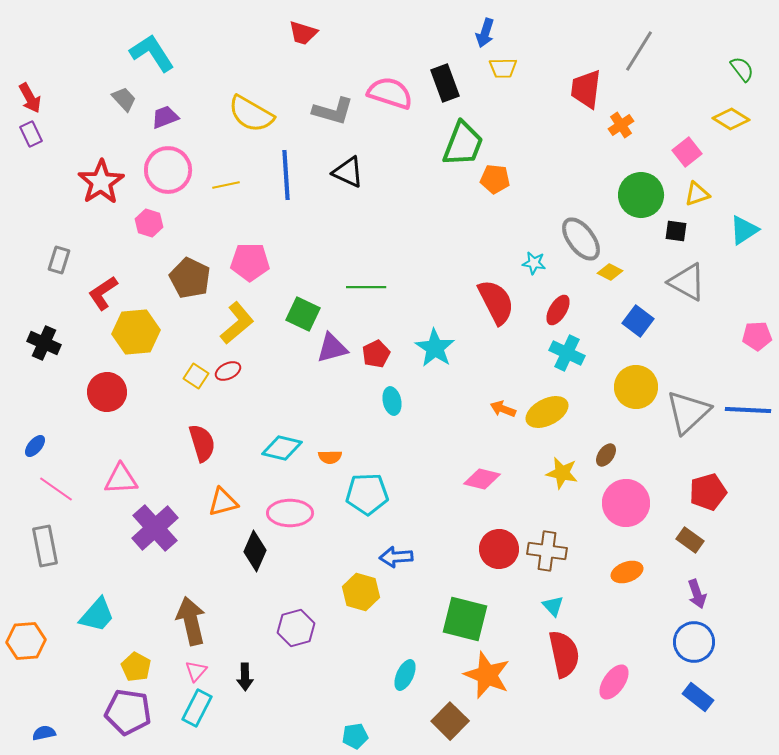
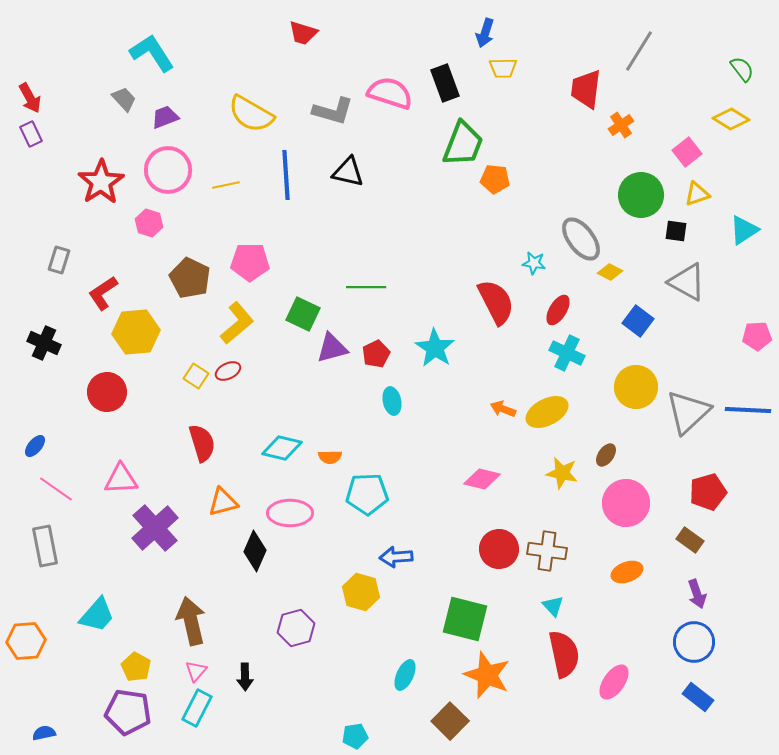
black triangle at (348, 172): rotated 12 degrees counterclockwise
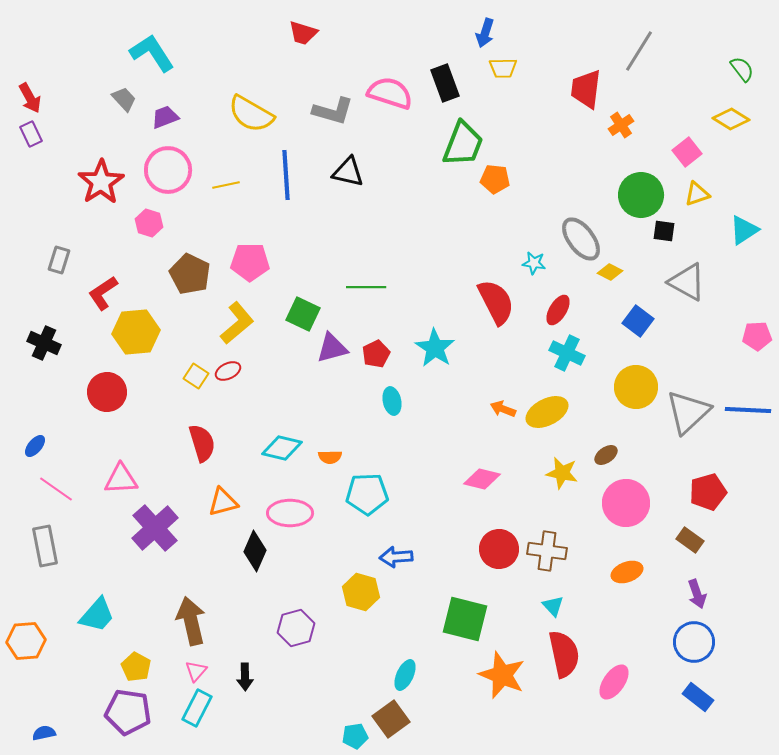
black square at (676, 231): moved 12 px left
brown pentagon at (190, 278): moved 4 px up
brown ellipse at (606, 455): rotated 20 degrees clockwise
orange star at (487, 675): moved 15 px right
brown square at (450, 721): moved 59 px left, 2 px up; rotated 9 degrees clockwise
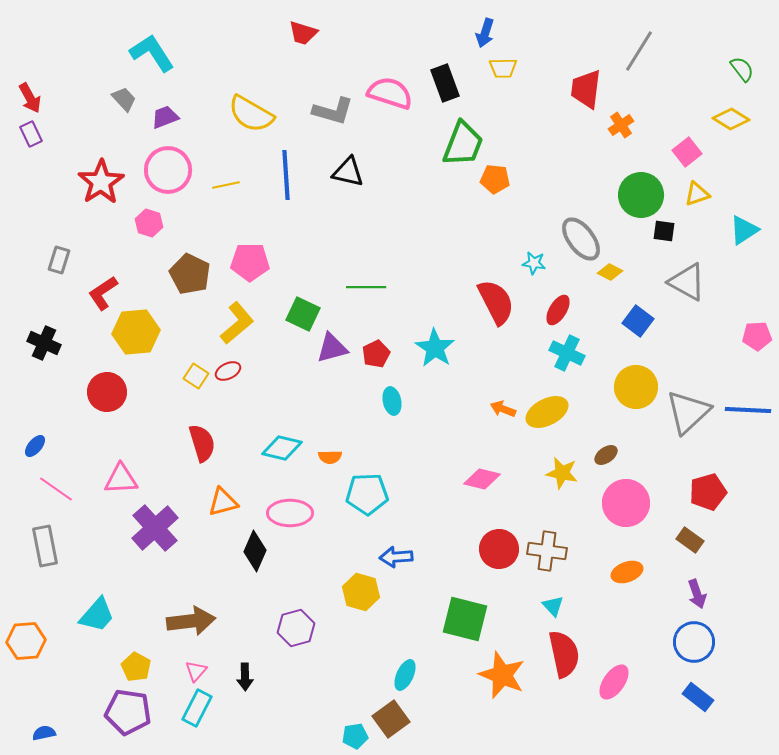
brown arrow at (191, 621): rotated 96 degrees clockwise
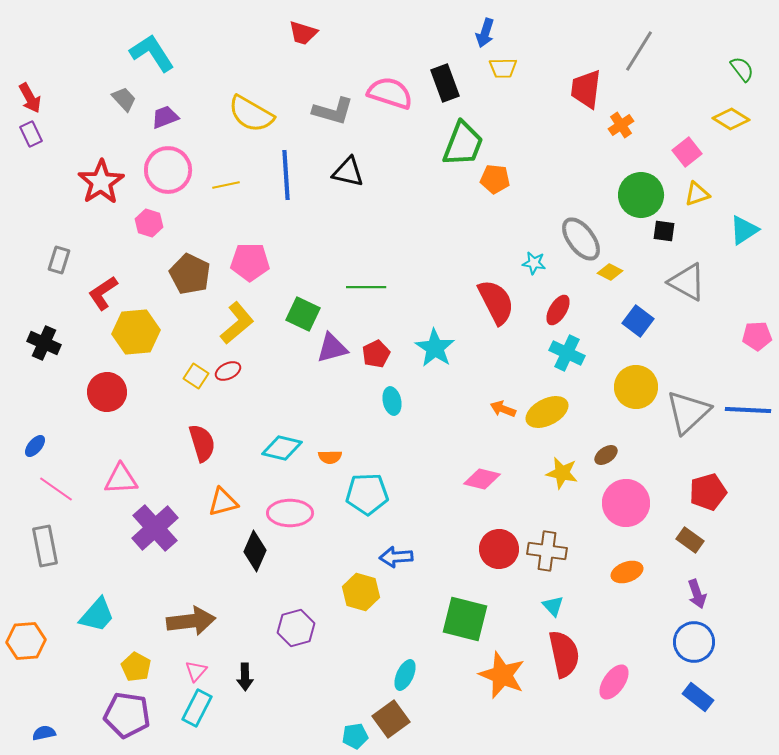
purple pentagon at (128, 712): moved 1 px left, 3 px down
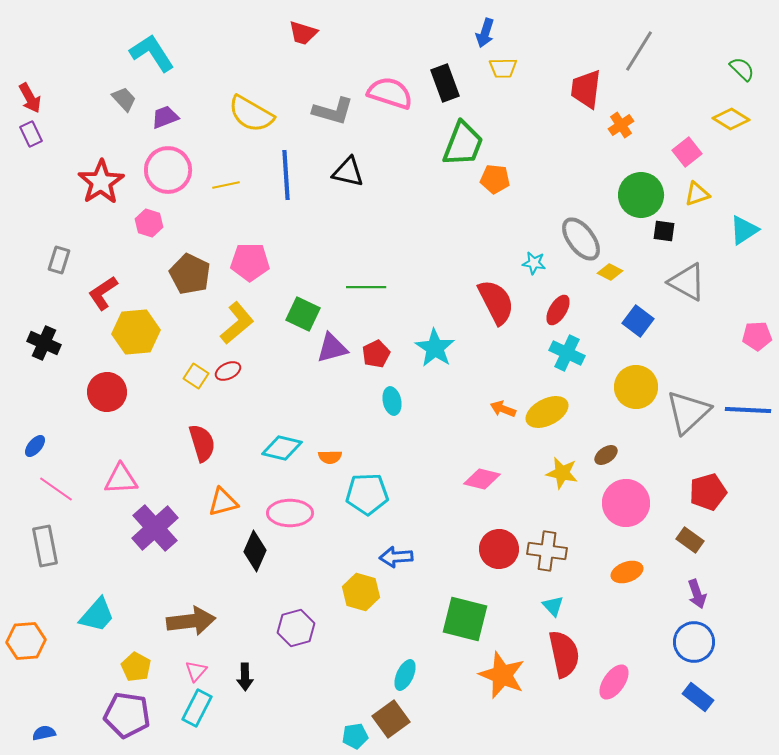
green semicircle at (742, 69): rotated 8 degrees counterclockwise
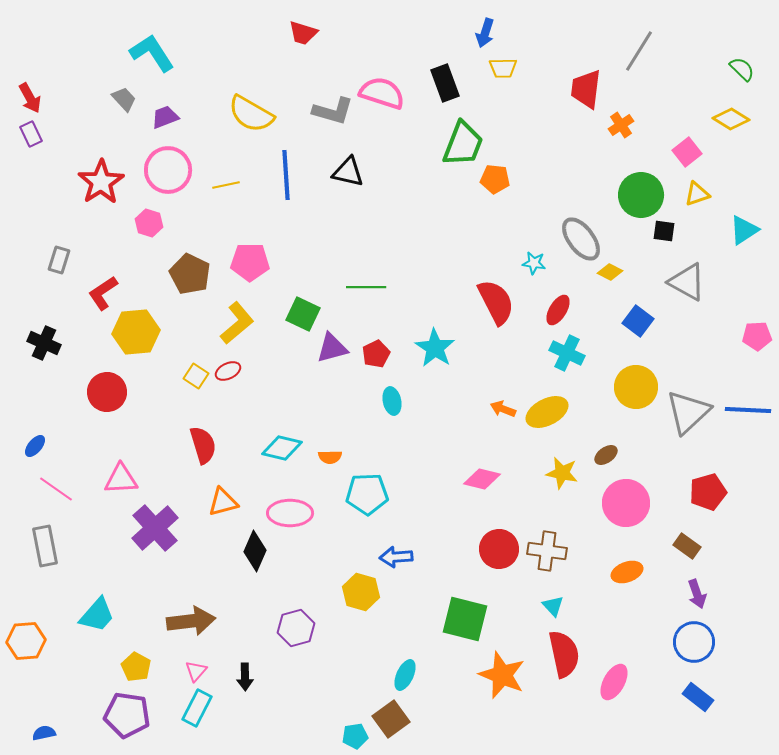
pink semicircle at (390, 93): moved 8 px left
red semicircle at (202, 443): moved 1 px right, 2 px down
brown rectangle at (690, 540): moved 3 px left, 6 px down
pink ellipse at (614, 682): rotated 6 degrees counterclockwise
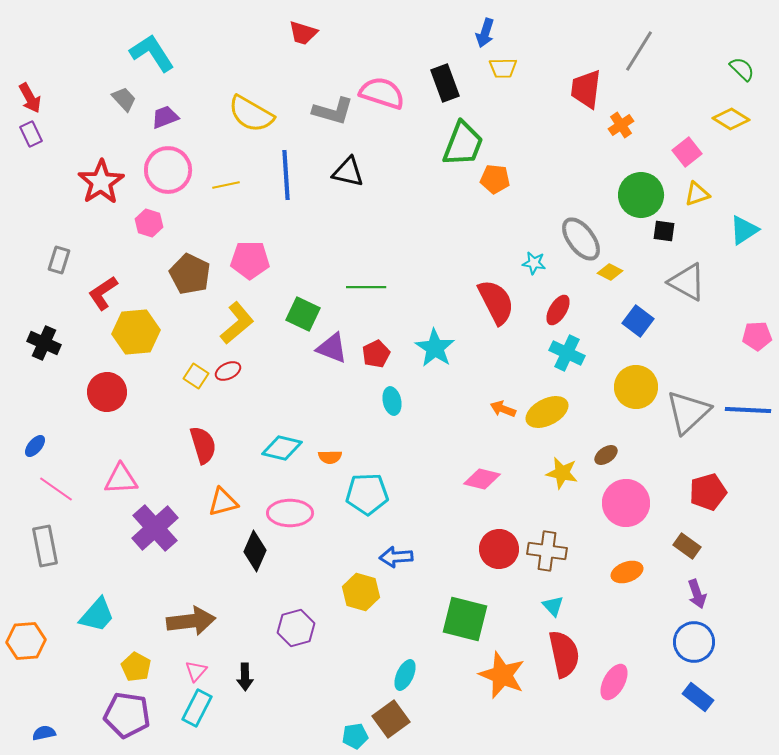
pink pentagon at (250, 262): moved 2 px up
purple triangle at (332, 348): rotated 36 degrees clockwise
